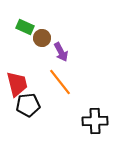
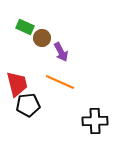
orange line: rotated 28 degrees counterclockwise
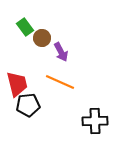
green rectangle: rotated 30 degrees clockwise
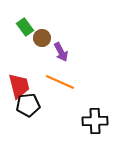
red trapezoid: moved 2 px right, 2 px down
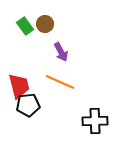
green rectangle: moved 1 px up
brown circle: moved 3 px right, 14 px up
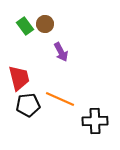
orange line: moved 17 px down
red trapezoid: moved 8 px up
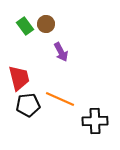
brown circle: moved 1 px right
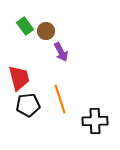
brown circle: moved 7 px down
orange line: rotated 48 degrees clockwise
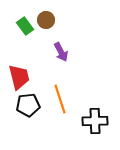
brown circle: moved 11 px up
red trapezoid: moved 1 px up
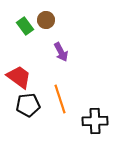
red trapezoid: rotated 40 degrees counterclockwise
